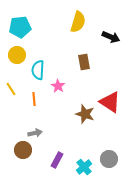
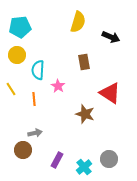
red triangle: moved 9 px up
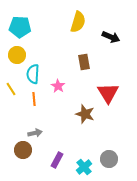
cyan pentagon: rotated 10 degrees clockwise
cyan semicircle: moved 5 px left, 4 px down
red triangle: moved 2 px left; rotated 25 degrees clockwise
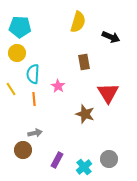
yellow circle: moved 2 px up
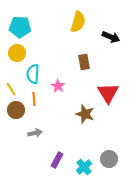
brown circle: moved 7 px left, 40 px up
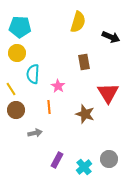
orange line: moved 15 px right, 8 px down
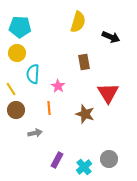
orange line: moved 1 px down
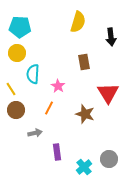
black arrow: rotated 60 degrees clockwise
orange line: rotated 32 degrees clockwise
purple rectangle: moved 8 px up; rotated 35 degrees counterclockwise
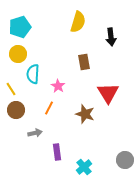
cyan pentagon: rotated 20 degrees counterclockwise
yellow circle: moved 1 px right, 1 px down
gray circle: moved 16 px right, 1 px down
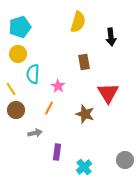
purple rectangle: rotated 14 degrees clockwise
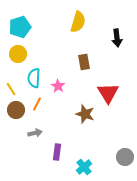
black arrow: moved 6 px right, 1 px down
cyan semicircle: moved 1 px right, 4 px down
orange line: moved 12 px left, 4 px up
gray circle: moved 3 px up
